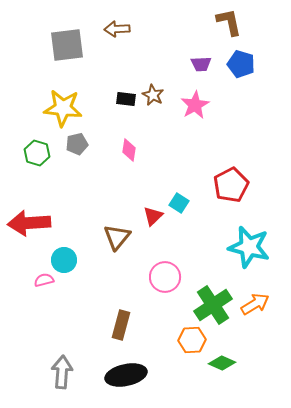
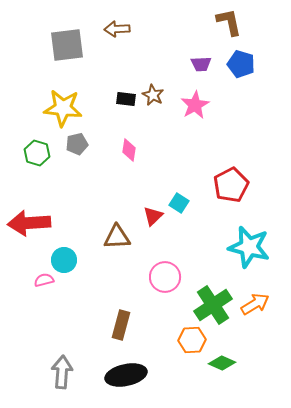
brown triangle: rotated 48 degrees clockwise
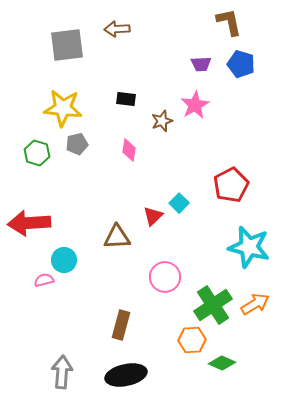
brown star: moved 9 px right, 26 px down; rotated 25 degrees clockwise
cyan square: rotated 12 degrees clockwise
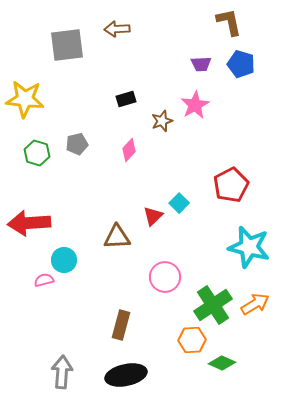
black rectangle: rotated 24 degrees counterclockwise
yellow star: moved 38 px left, 9 px up
pink diamond: rotated 35 degrees clockwise
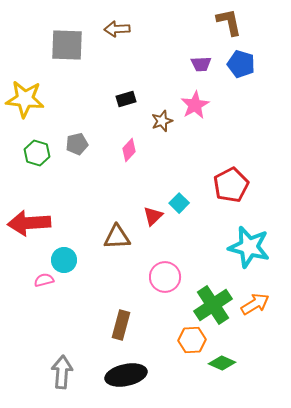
gray square: rotated 9 degrees clockwise
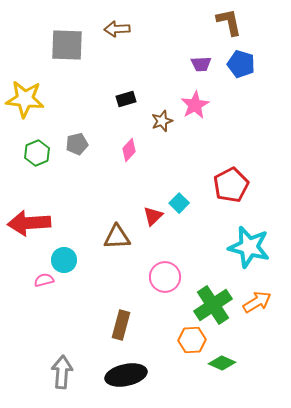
green hexagon: rotated 20 degrees clockwise
orange arrow: moved 2 px right, 2 px up
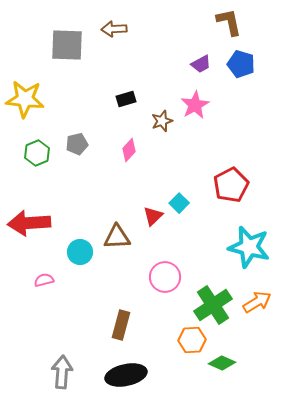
brown arrow: moved 3 px left
purple trapezoid: rotated 25 degrees counterclockwise
cyan circle: moved 16 px right, 8 px up
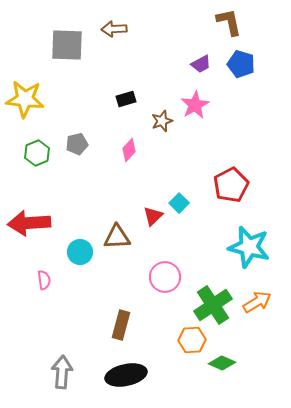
pink semicircle: rotated 96 degrees clockwise
